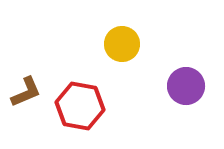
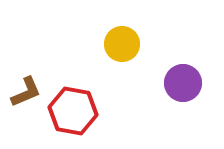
purple circle: moved 3 px left, 3 px up
red hexagon: moved 7 px left, 5 px down
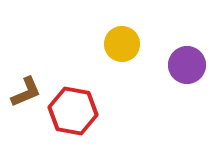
purple circle: moved 4 px right, 18 px up
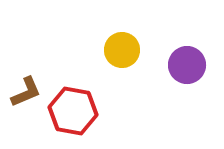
yellow circle: moved 6 px down
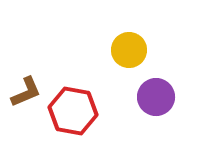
yellow circle: moved 7 px right
purple circle: moved 31 px left, 32 px down
